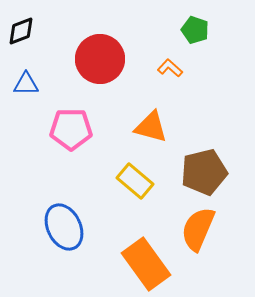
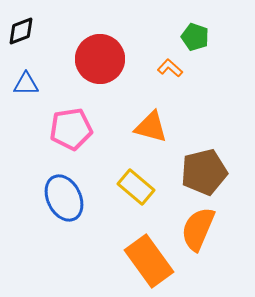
green pentagon: moved 7 px down
pink pentagon: rotated 9 degrees counterclockwise
yellow rectangle: moved 1 px right, 6 px down
blue ellipse: moved 29 px up
orange rectangle: moved 3 px right, 3 px up
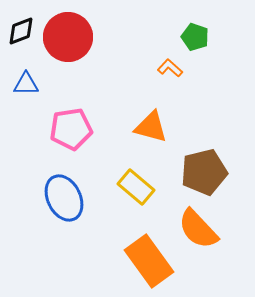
red circle: moved 32 px left, 22 px up
orange semicircle: rotated 66 degrees counterclockwise
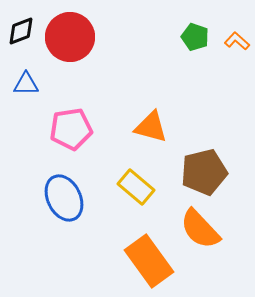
red circle: moved 2 px right
orange L-shape: moved 67 px right, 27 px up
orange semicircle: moved 2 px right
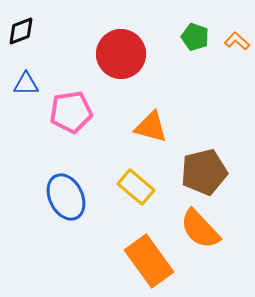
red circle: moved 51 px right, 17 px down
pink pentagon: moved 17 px up
blue ellipse: moved 2 px right, 1 px up
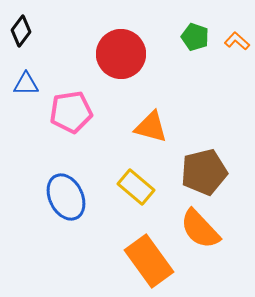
black diamond: rotated 32 degrees counterclockwise
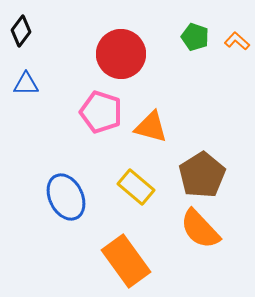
pink pentagon: moved 30 px right; rotated 27 degrees clockwise
brown pentagon: moved 2 px left, 3 px down; rotated 18 degrees counterclockwise
orange rectangle: moved 23 px left
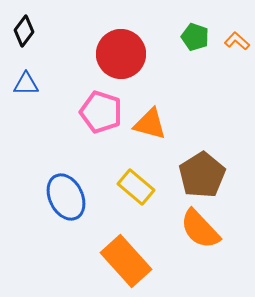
black diamond: moved 3 px right
orange triangle: moved 1 px left, 3 px up
orange rectangle: rotated 6 degrees counterclockwise
